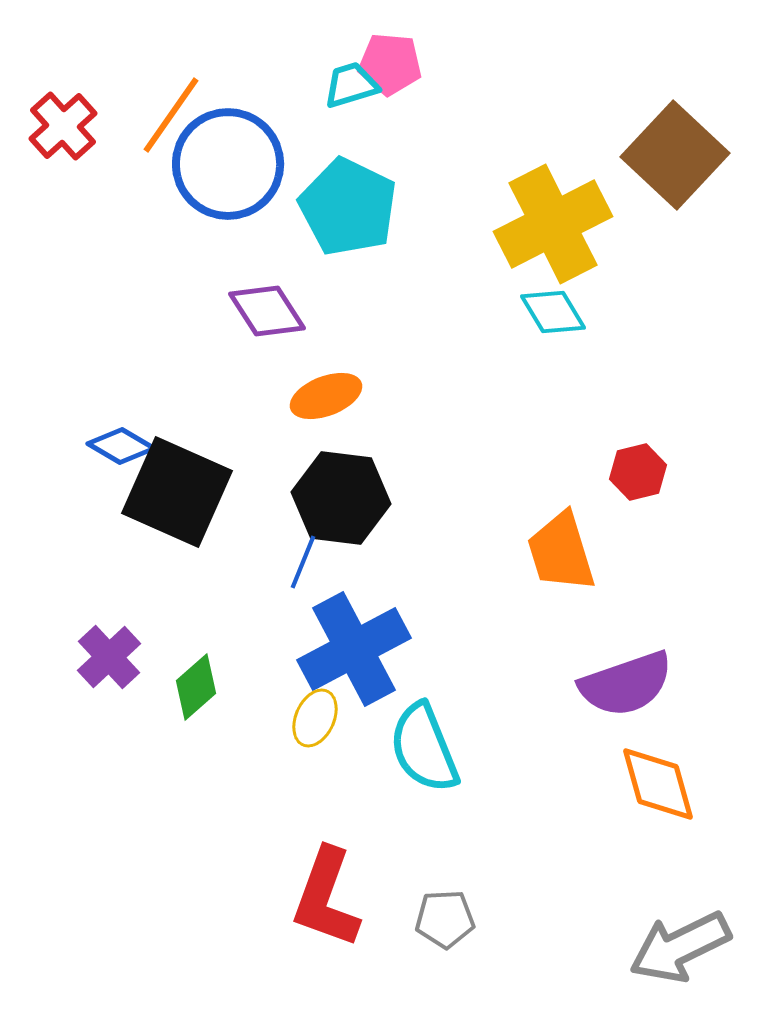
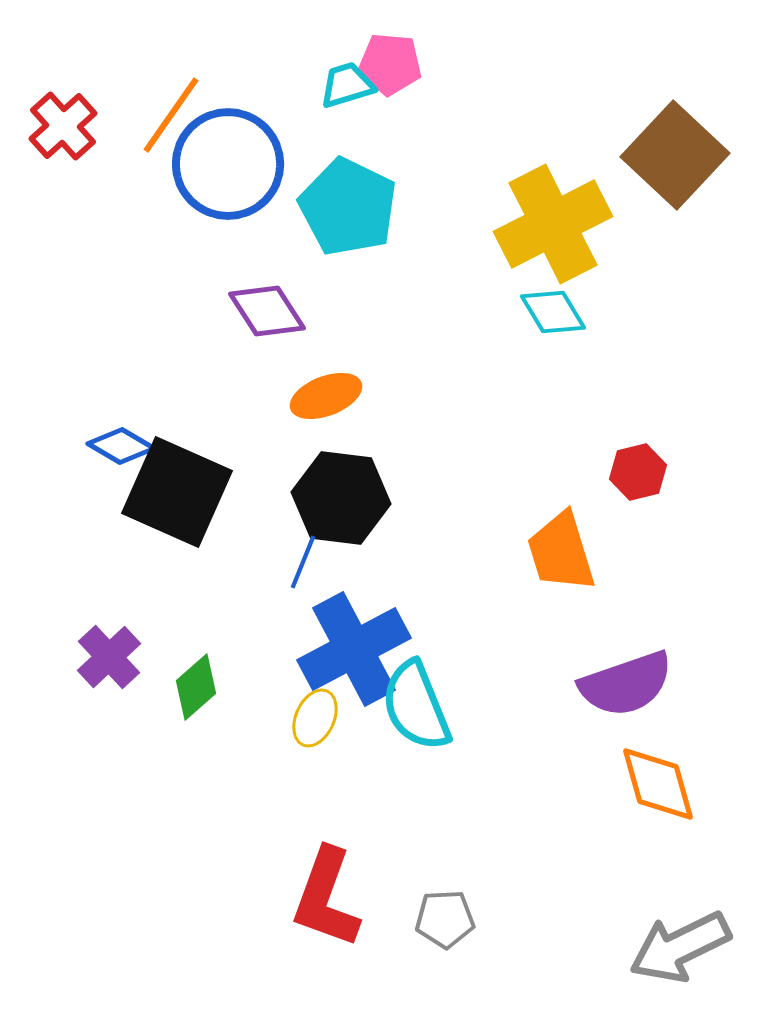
cyan trapezoid: moved 4 px left
cyan semicircle: moved 8 px left, 42 px up
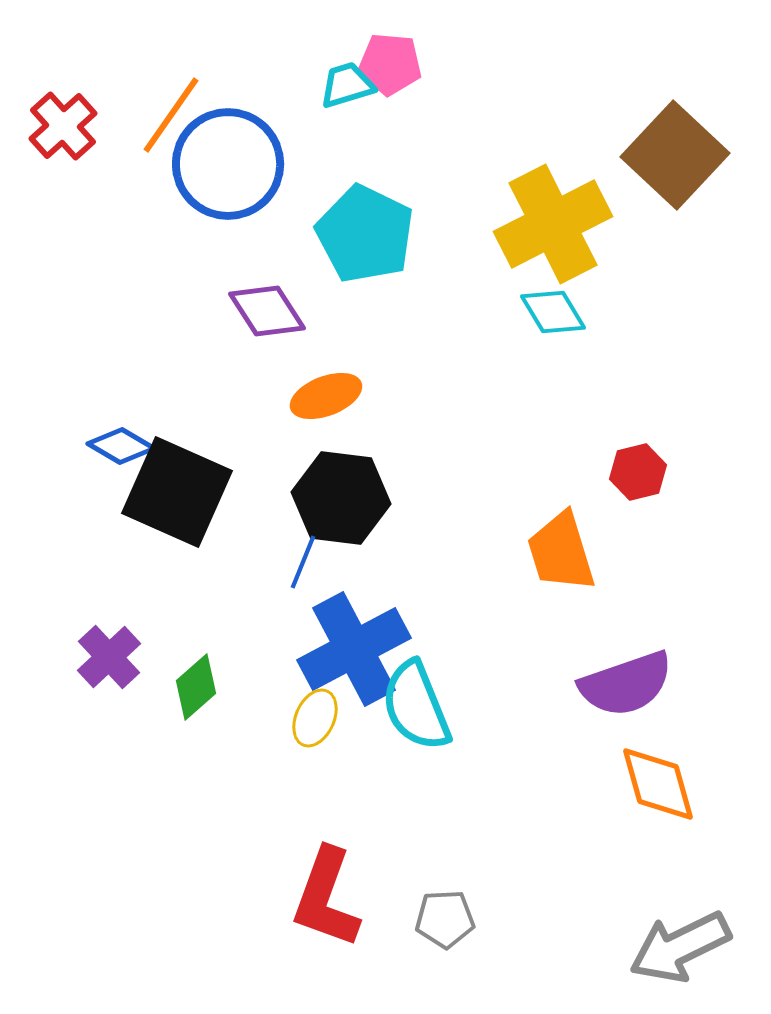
cyan pentagon: moved 17 px right, 27 px down
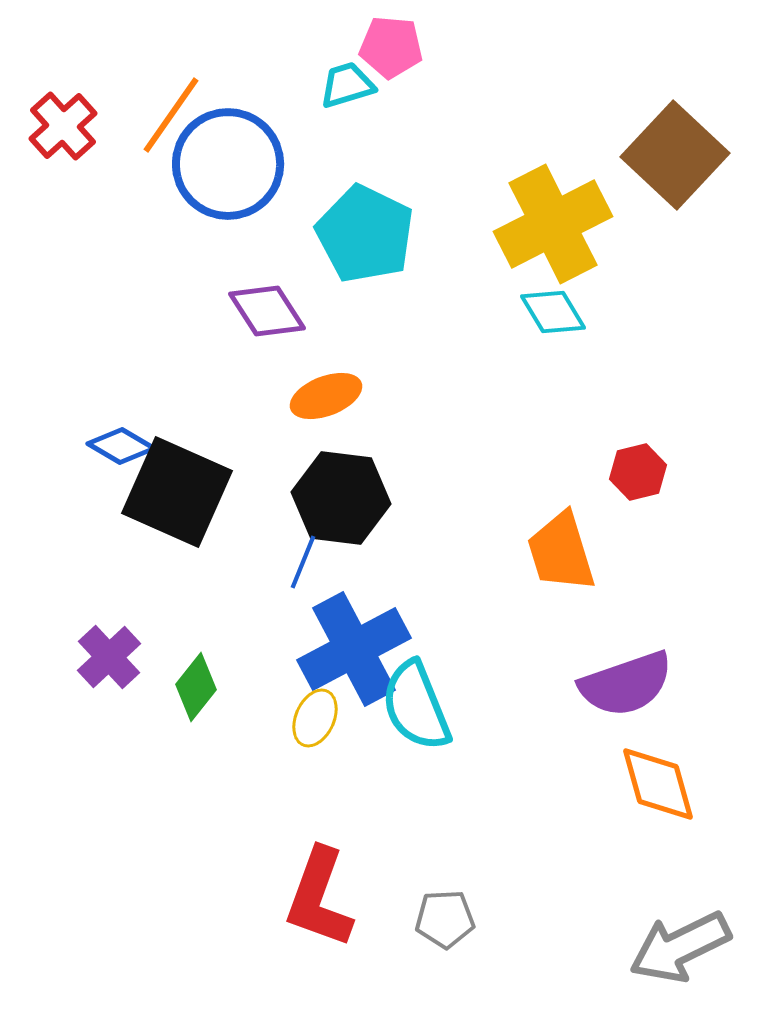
pink pentagon: moved 1 px right, 17 px up
green diamond: rotated 10 degrees counterclockwise
red L-shape: moved 7 px left
